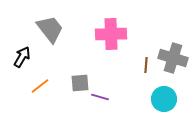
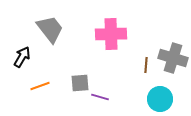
orange line: rotated 18 degrees clockwise
cyan circle: moved 4 px left
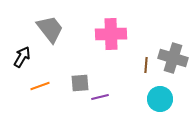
purple line: rotated 30 degrees counterclockwise
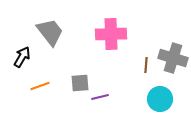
gray trapezoid: moved 3 px down
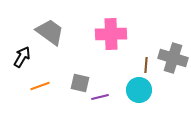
gray trapezoid: rotated 16 degrees counterclockwise
gray square: rotated 18 degrees clockwise
cyan circle: moved 21 px left, 9 px up
